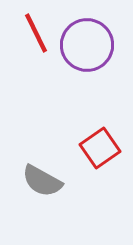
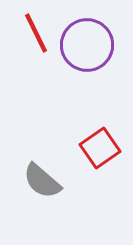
gray semicircle: rotated 12 degrees clockwise
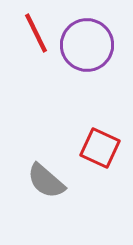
red square: rotated 30 degrees counterclockwise
gray semicircle: moved 4 px right
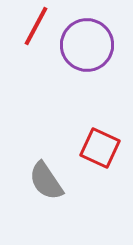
red line: moved 7 px up; rotated 54 degrees clockwise
gray semicircle: rotated 15 degrees clockwise
